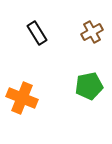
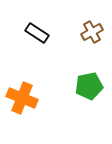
black rectangle: rotated 25 degrees counterclockwise
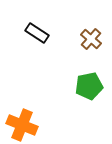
brown cross: moved 1 px left, 7 px down; rotated 20 degrees counterclockwise
orange cross: moved 27 px down
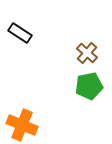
black rectangle: moved 17 px left
brown cross: moved 4 px left, 14 px down
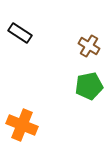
brown cross: moved 2 px right, 7 px up; rotated 10 degrees counterclockwise
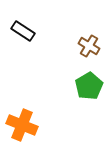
black rectangle: moved 3 px right, 2 px up
green pentagon: rotated 20 degrees counterclockwise
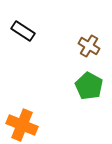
green pentagon: rotated 12 degrees counterclockwise
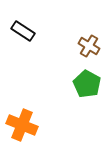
green pentagon: moved 2 px left, 2 px up
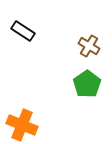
green pentagon: rotated 8 degrees clockwise
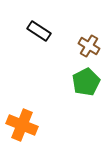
black rectangle: moved 16 px right
green pentagon: moved 1 px left, 2 px up; rotated 8 degrees clockwise
